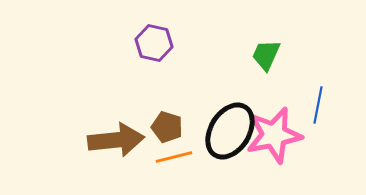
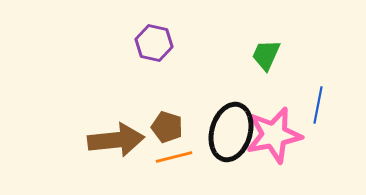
black ellipse: moved 1 px right, 1 px down; rotated 16 degrees counterclockwise
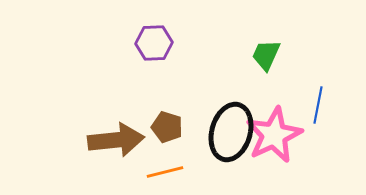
purple hexagon: rotated 15 degrees counterclockwise
pink star: rotated 14 degrees counterclockwise
orange line: moved 9 px left, 15 px down
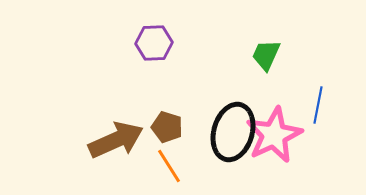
black ellipse: moved 2 px right
brown arrow: rotated 18 degrees counterclockwise
orange line: moved 4 px right, 6 px up; rotated 72 degrees clockwise
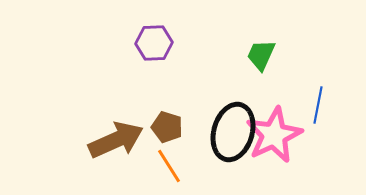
green trapezoid: moved 5 px left
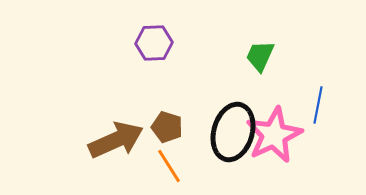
green trapezoid: moved 1 px left, 1 px down
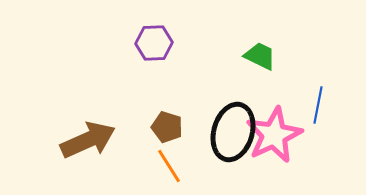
green trapezoid: rotated 92 degrees clockwise
brown arrow: moved 28 px left
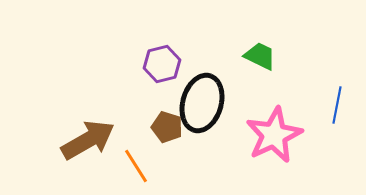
purple hexagon: moved 8 px right, 21 px down; rotated 12 degrees counterclockwise
blue line: moved 19 px right
black ellipse: moved 31 px left, 29 px up
brown arrow: rotated 6 degrees counterclockwise
orange line: moved 33 px left
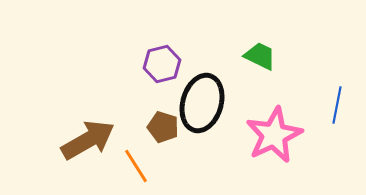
brown pentagon: moved 4 px left
